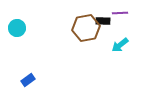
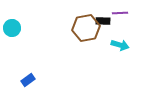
cyan circle: moved 5 px left
cyan arrow: rotated 126 degrees counterclockwise
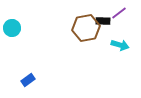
purple line: moved 1 px left; rotated 35 degrees counterclockwise
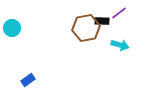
black rectangle: moved 1 px left
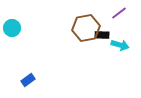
black rectangle: moved 14 px down
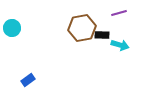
purple line: rotated 21 degrees clockwise
brown hexagon: moved 4 px left
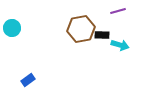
purple line: moved 1 px left, 2 px up
brown hexagon: moved 1 px left, 1 px down
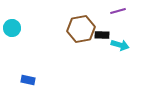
blue rectangle: rotated 48 degrees clockwise
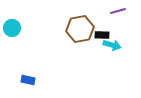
brown hexagon: moved 1 px left
cyan arrow: moved 8 px left
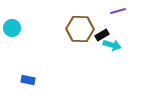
brown hexagon: rotated 12 degrees clockwise
black rectangle: rotated 32 degrees counterclockwise
